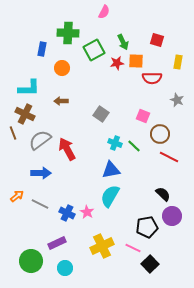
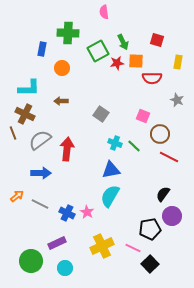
pink semicircle: rotated 144 degrees clockwise
green square: moved 4 px right, 1 px down
red arrow: rotated 35 degrees clockwise
black semicircle: rotated 98 degrees counterclockwise
black pentagon: moved 3 px right, 2 px down
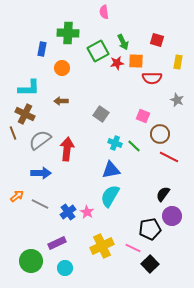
blue cross: moved 1 px right, 1 px up; rotated 28 degrees clockwise
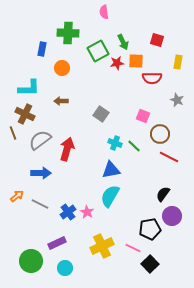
red arrow: rotated 10 degrees clockwise
